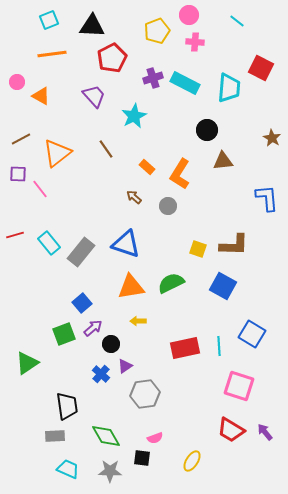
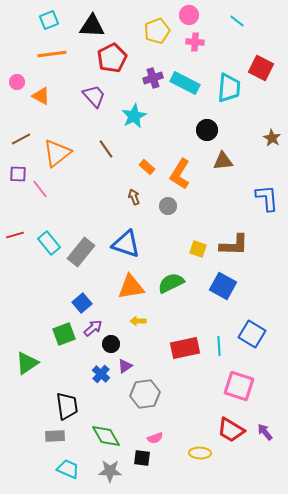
brown arrow at (134, 197): rotated 28 degrees clockwise
yellow ellipse at (192, 461): moved 8 px right, 8 px up; rotated 60 degrees clockwise
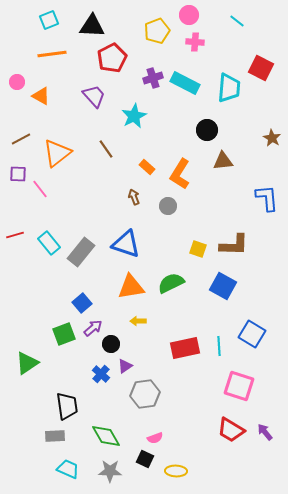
yellow ellipse at (200, 453): moved 24 px left, 18 px down
black square at (142, 458): moved 3 px right, 1 px down; rotated 18 degrees clockwise
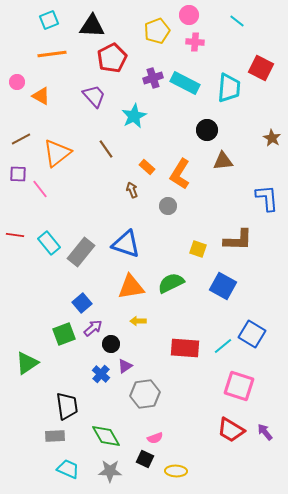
brown arrow at (134, 197): moved 2 px left, 7 px up
red line at (15, 235): rotated 24 degrees clockwise
brown L-shape at (234, 245): moved 4 px right, 5 px up
cyan line at (219, 346): moved 4 px right; rotated 54 degrees clockwise
red rectangle at (185, 348): rotated 16 degrees clockwise
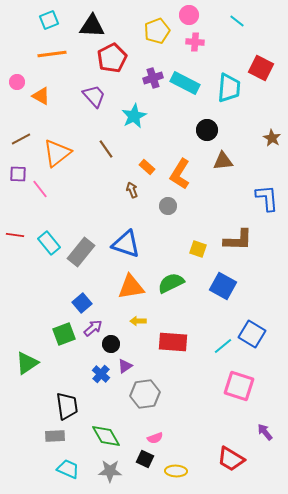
red rectangle at (185, 348): moved 12 px left, 6 px up
red trapezoid at (231, 430): moved 29 px down
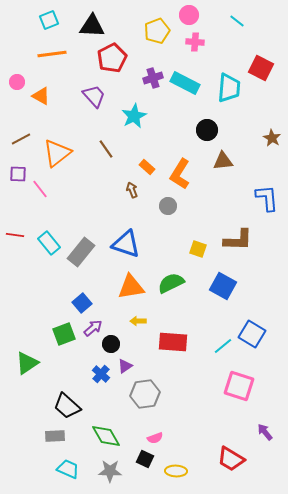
black trapezoid at (67, 406): rotated 140 degrees clockwise
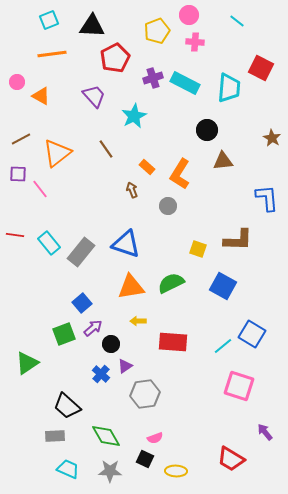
red pentagon at (112, 58): moved 3 px right
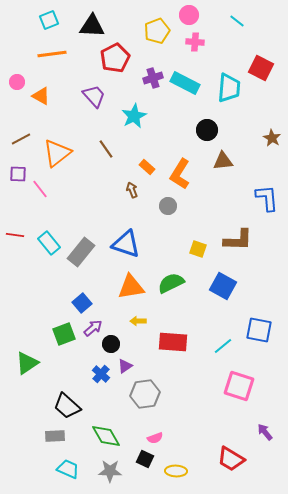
blue square at (252, 334): moved 7 px right, 4 px up; rotated 20 degrees counterclockwise
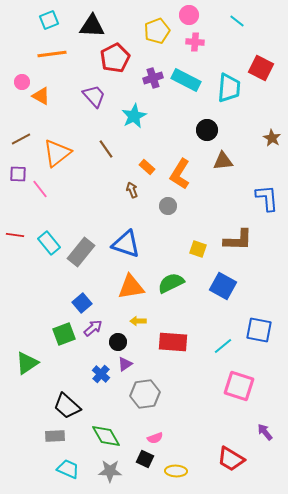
pink circle at (17, 82): moved 5 px right
cyan rectangle at (185, 83): moved 1 px right, 3 px up
black circle at (111, 344): moved 7 px right, 2 px up
purple triangle at (125, 366): moved 2 px up
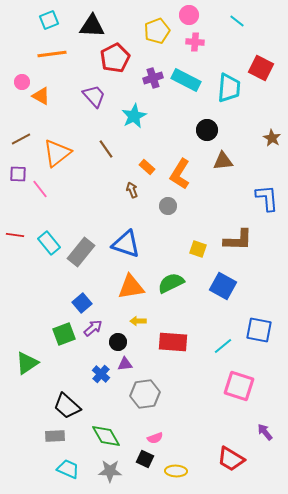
purple triangle at (125, 364): rotated 28 degrees clockwise
